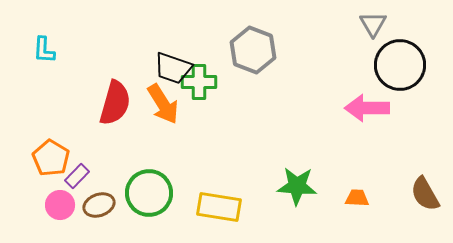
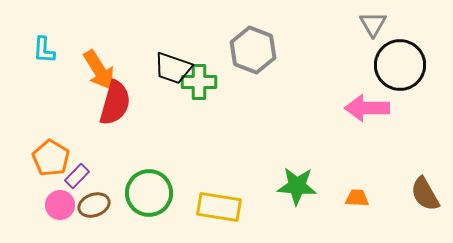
orange arrow: moved 64 px left, 34 px up
brown ellipse: moved 5 px left
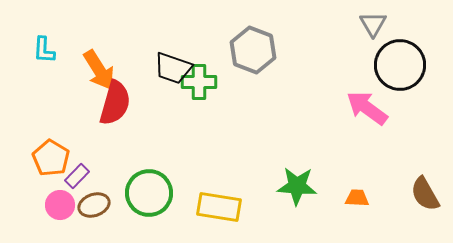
pink arrow: rotated 36 degrees clockwise
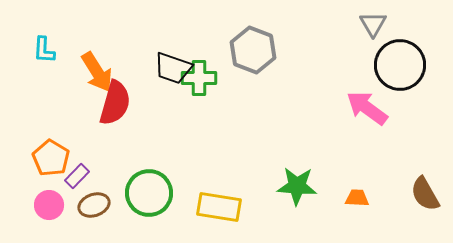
orange arrow: moved 2 px left, 2 px down
green cross: moved 4 px up
pink circle: moved 11 px left
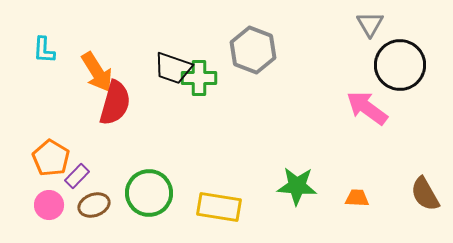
gray triangle: moved 3 px left
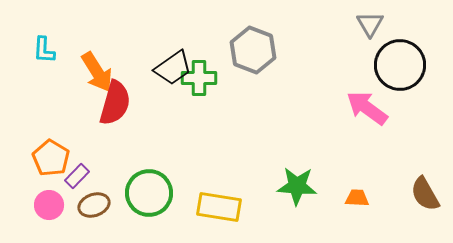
black trapezoid: rotated 54 degrees counterclockwise
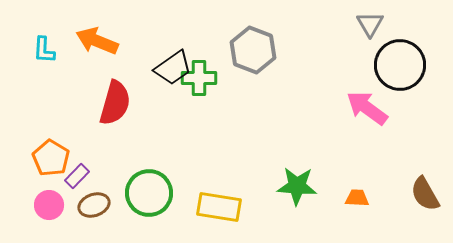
orange arrow: moved 31 px up; rotated 144 degrees clockwise
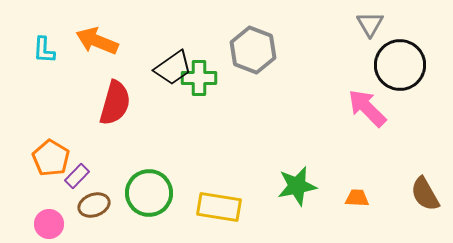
pink arrow: rotated 9 degrees clockwise
green star: rotated 15 degrees counterclockwise
pink circle: moved 19 px down
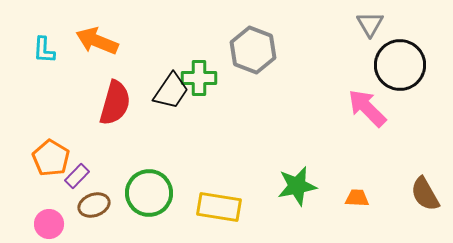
black trapezoid: moved 2 px left, 23 px down; rotated 21 degrees counterclockwise
